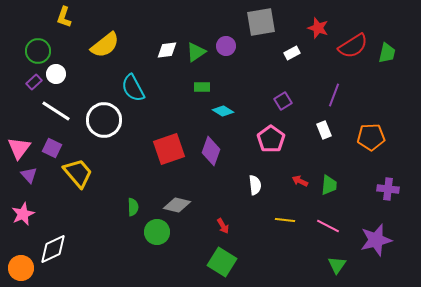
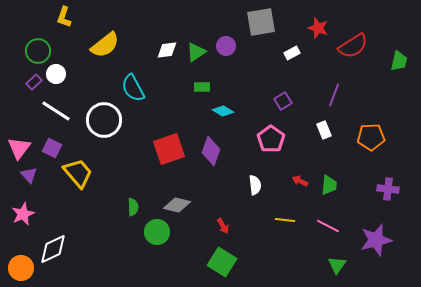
green trapezoid at (387, 53): moved 12 px right, 8 px down
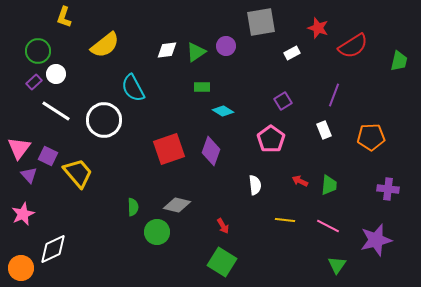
purple square at (52, 148): moved 4 px left, 8 px down
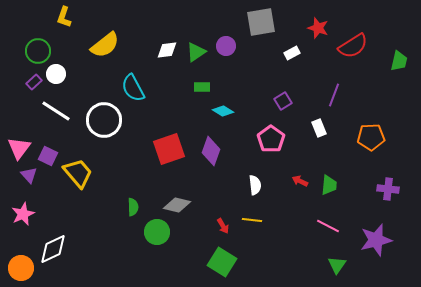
white rectangle at (324, 130): moved 5 px left, 2 px up
yellow line at (285, 220): moved 33 px left
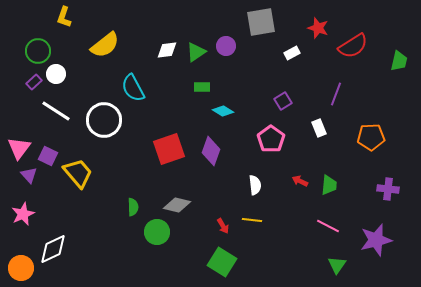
purple line at (334, 95): moved 2 px right, 1 px up
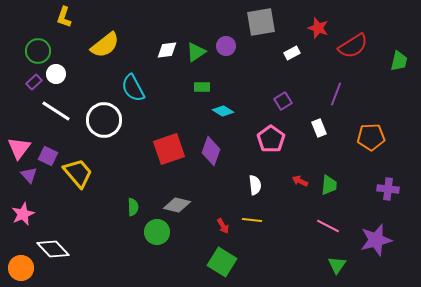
white diamond at (53, 249): rotated 72 degrees clockwise
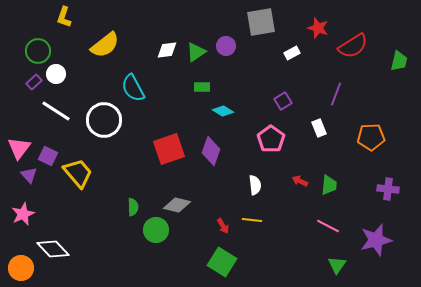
green circle at (157, 232): moved 1 px left, 2 px up
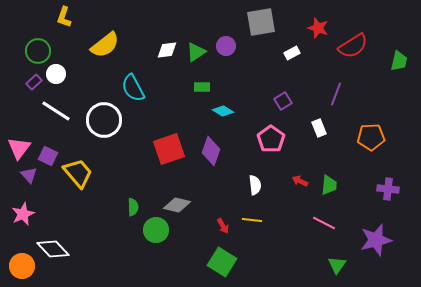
pink line at (328, 226): moved 4 px left, 3 px up
orange circle at (21, 268): moved 1 px right, 2 px up
